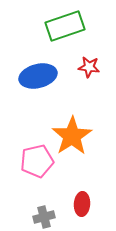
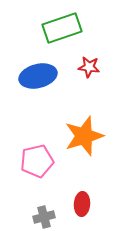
green rectangle: moved 3 px left, 2 px down
orange star: moved 12 px right; rotated 15 degrees clockwise
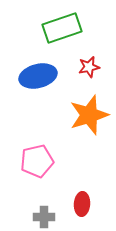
red star: rotated 20 degrees counterclockwise
orange star: moved 5 px right, 21 px up
gray cross: rotated 15 degrees clockwise
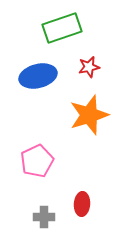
pink pentagon: rotated 12 degrees counterclockwise
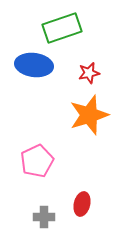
red star: moved 6 px down
blue ellipse: moved 4 px left, 11 px up; rotated 21 degrees clockwise
red ellipse: rotated 10 degrees clockwise
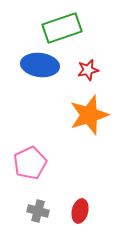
blue ellipse: moved 6 px right
red star: moved 1 px left, 3 px up
pink pentagon: moved 7 px left, 2 px down
red ellipse: moved 2 px left, 7 px down
gray cross: moved 6 px left, 6 px up; rotated 15 degrees clockwise
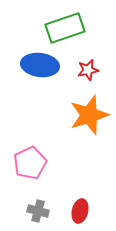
green rectangle: moved 3 px right
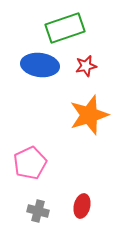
red star: moved 2 px left, 4 px up
red ellipse: moved 2 px right, 5 px up
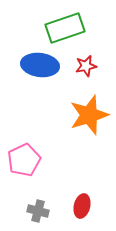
pink pentagon: moved 6 px left, 3 px up
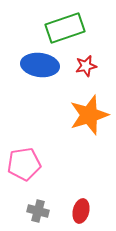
pink pentagon: moved 4 px down; rotated 16 degrees clockwise
red ellipse: moved 1 px left, 5 px down
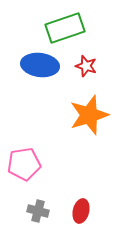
red star: rotated 30 degrees clockwise
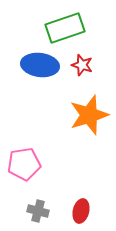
red star: moved 4 px left, 1 px up
